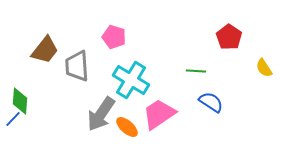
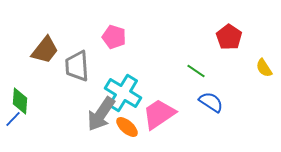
green line: rotated 30 degrees clockwise
cyan cross: moved 8 px left, 13 px down
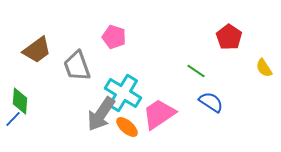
brown trapezoid: moved 8 px left; rotated 16 degrees clockwise
gray trapezoid: rotated 16 degrees counterclockwise
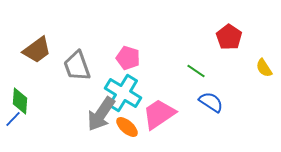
pink pentagon: moved 14 px right, 21 px down
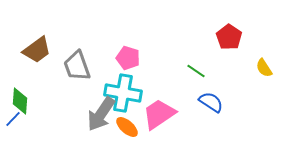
cyan cross: rotated 21 degrees counterclockwise
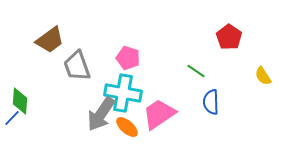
brown trapezoid: moved 13 px right, 10 px up
yellow semicircle: moved 1 px left, 8 px down
blue semicircle: rotated 125 degrees counterclockwise
blue line: moved 1 px left, 1 px up
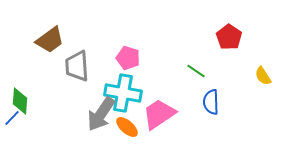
gray trapezoid: rotated 16 degrees clockwise
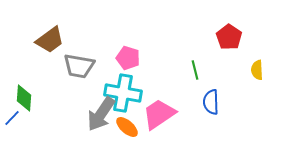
gray trapezoid: moved 2 px right; rotated 76 degrees counterclockwise
green line: moved 1 px left, 1 px up; rotated 42 degrees clockwise
yellow semicircle: moved 6 px left, 6 px up; rotated 30 degrees clockwise
green diamond: moved 4 px right, 3 px up
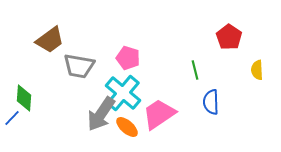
cyan cross: rotated 30 degrees clockwise
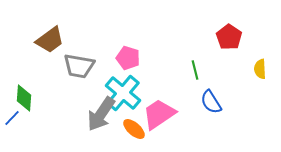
yellow semicircle: moved 3 px right, 1 px up
blue semicircle: rotated 30 degrees counterclockwise
orange ellipse: moved 7 px right, 2 px down
